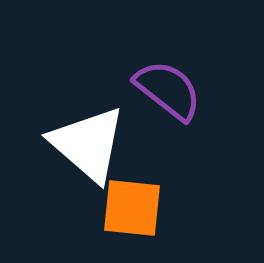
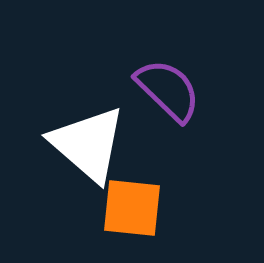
purple semicircle: rotated 6 degrees clockwise
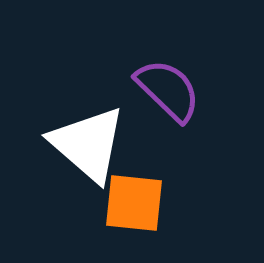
orange square: moved 2 px right, 5 px up
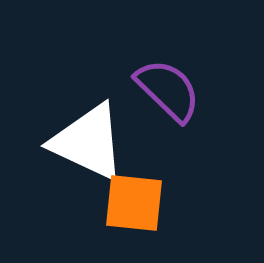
white triangle: moved 2 px up; rotated 16 degrees counterclockwise
